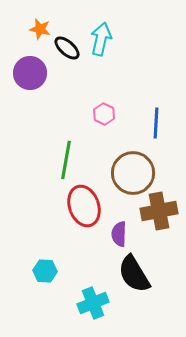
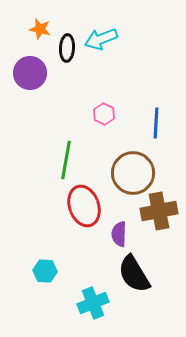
cyan arrow: rotated 124 degrees counterclockwise
black ellipse: rotated 52 degrees clockwise
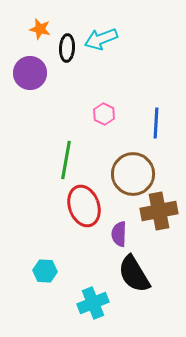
brown circle: moved 1 px down
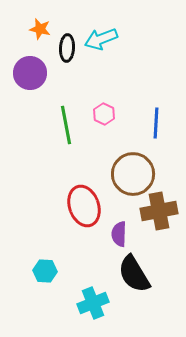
green line: moved 35 px up; rotated 21 degrees counterclockwise
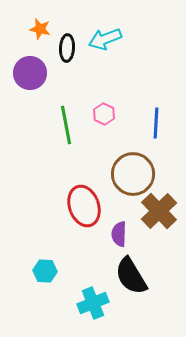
cyan arrow: moved 4 px right
brown cross: rotated 33 degrees counterclockwise
black semicircle: moved 3 px left, 2 px down
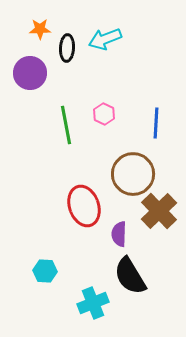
orange star: rotated 15 degrees counterclockwise
black semicircle: moved 1 px left
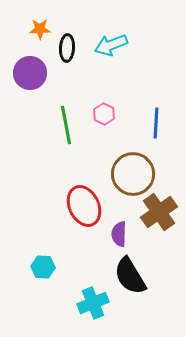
cyan arrow: moved 6 px right, 6 px down
red ellipse: rotated 6 degrees counterclockwise
brown cross: moved 1 px down; rotated 9 degrees clockwise
cyan hexagon: moved 2 px left, 4 px up
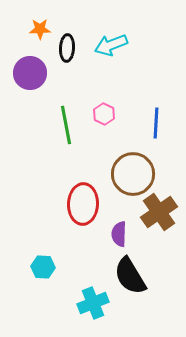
red ellipse: moved 1 px left, 2 px up; rotated 27 degrees clockwise
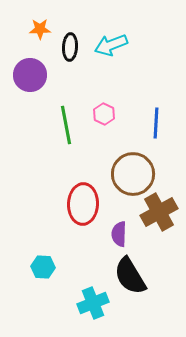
black ellipse: moved 3 px right, 1 px up
purple circle: moved 2 px down
brown cross: rotated 6 degrees clockwise
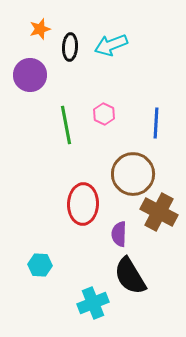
orange star: rotated 15 degrees counterclockwise
brown cross: rotated 33 degrees counterclockwise
cyan hexagon: moved 3 px left, 2 px up
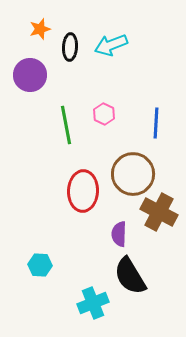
red ellipse: moved 13 px up
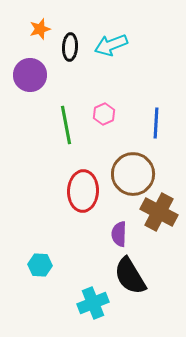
pink hexagon: rotated 10 degrees clockwise
